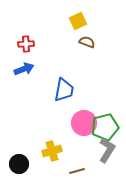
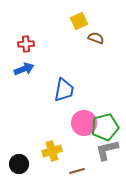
yellow square: moved 1 px right
brown semicircle: moved 9 px right, 4 px up
gray L-shape: rotated 135 degrees counterclockwise
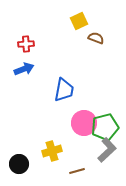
gray L-shape: rotated 150 degrees clockwise
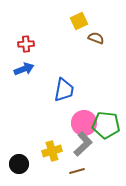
green pentagon: moved 1 px right, 2 px up; rotated 20 degrees clockwise
gray L-shape: moved 24 px left, 6 px up
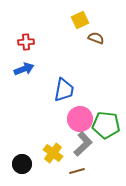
yellow square: moved 1 px right, 1 px up
red cross: moved 2 px up
pink circle: moved 4 px left, 4 px up
yellow cross: moved 1 px right, 2 px down; rotated 36 degrees counterclockwise
black circle: moved 3 px right
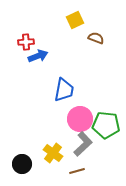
yellow square: moved 5 px left
blue arrow: moved 14 px right, 13 px up
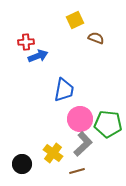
green pentagon: moved 2 px right, 1 px up
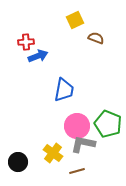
pink circle: moved 3 px left, 7 px down
green pentagon: rotated 16 degrees clockwise
gray L-shape: rotated 125 degrees counterclockwise
black circle: moved 4 px left, 2 px up
